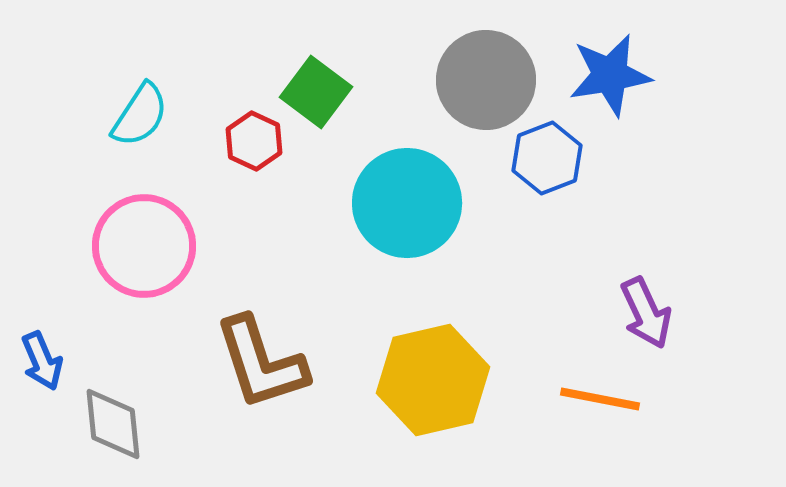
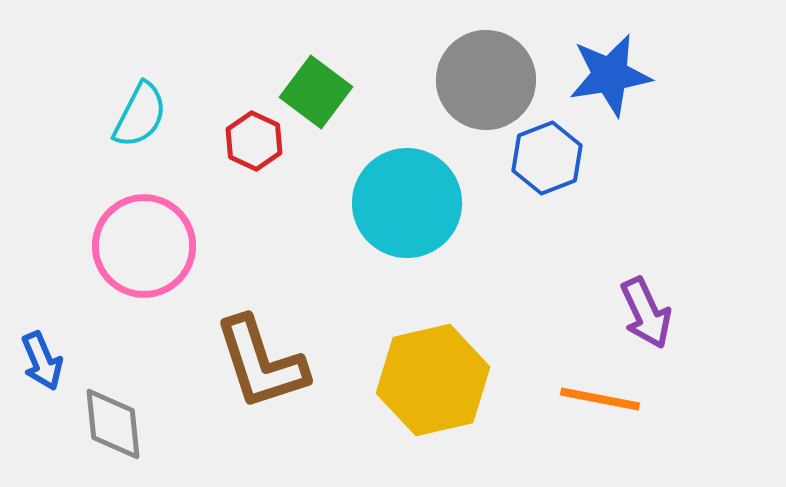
cyan semicircle: rotated 6 degrees counterclockwise
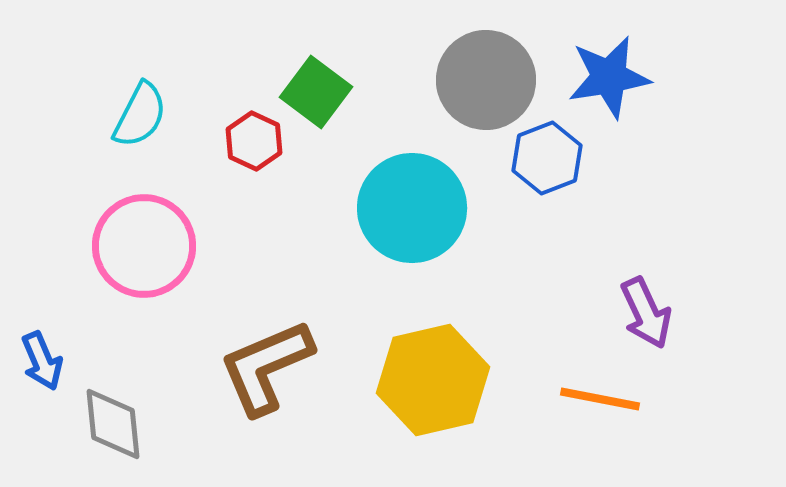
blue star: moved 1 px left, 2 px down
cyan circle: moved 5 px right, 5 px down
brown L-shape: moved 5 px right, 4 px down; rotated 85 degrees clockwise
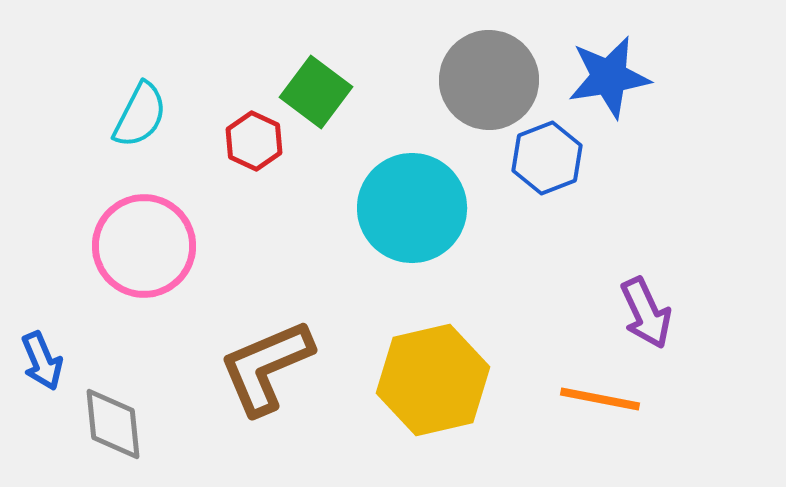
gray circle: moved 3 px right
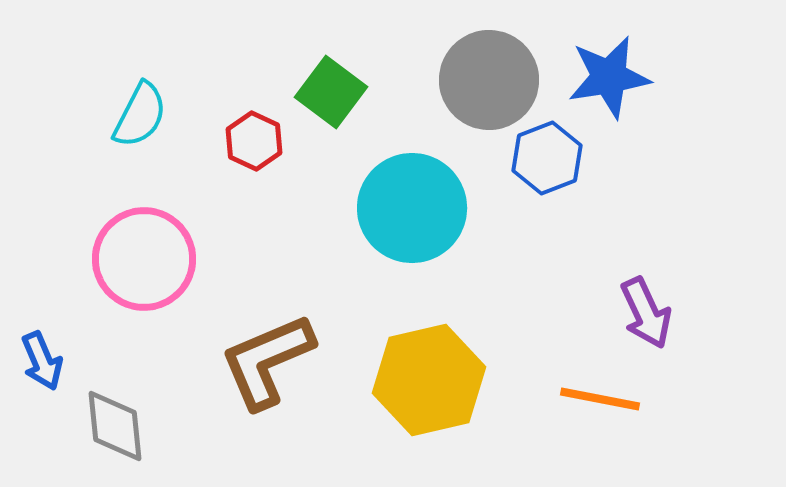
green square: moved 15 px right
pink circle: moved 13 px down
brown L-shape: moved 1 px right, 6 px up
yellow hexagon: moved 4 px left
gray diamond: moved 2 px right, 2 px down
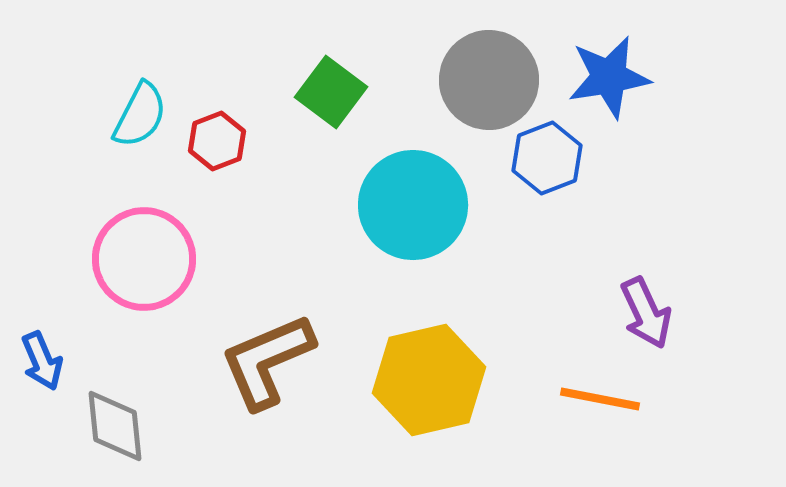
red hexagon: moved 37 px left; rotated 14 degrees clockwise
cyan circle: moved 1 px right, 3 px up
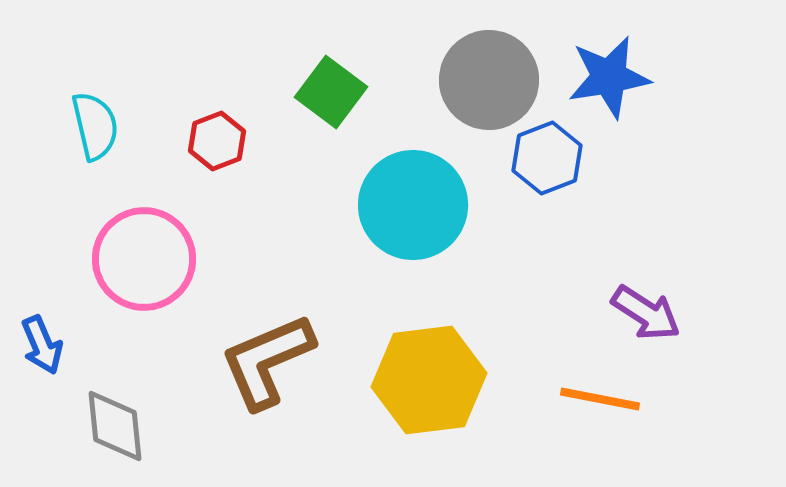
cyan semicircle: moved 45 px left, 11 px down; rotated 40 degrees counterclockwise
purple arrow: rotated 32 degrees counterclockwise
blue arrow: moved 16 px up
yellow hexagon: rotated 6 degrees clockwise
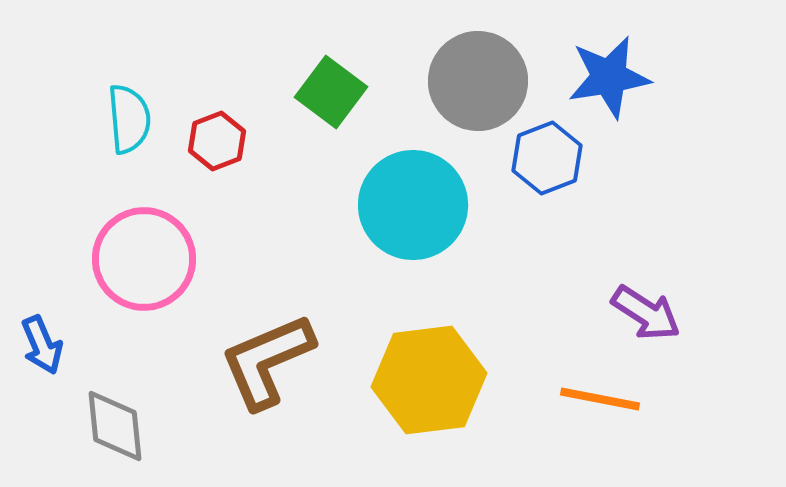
gray circle: moved 11 px left, 1 px down
cyan semicircle: moved 34 px right, 7 px up; rotated 8 degrees clockwise
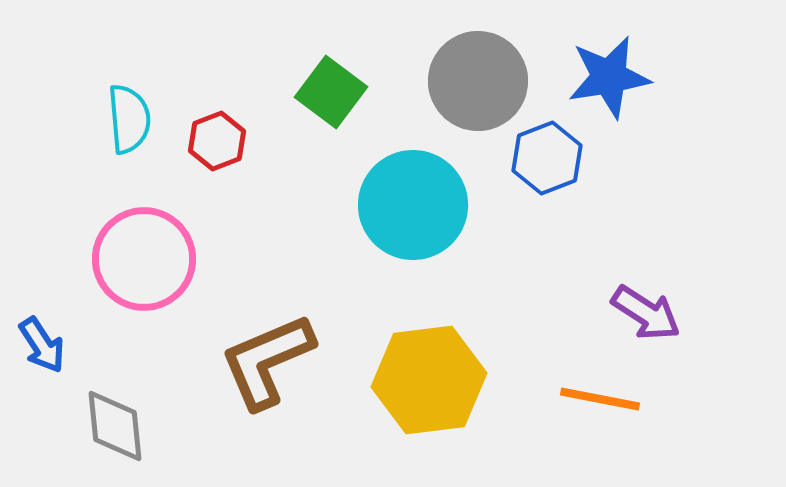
blue arrow: rotated 10 degrees counterclockwise
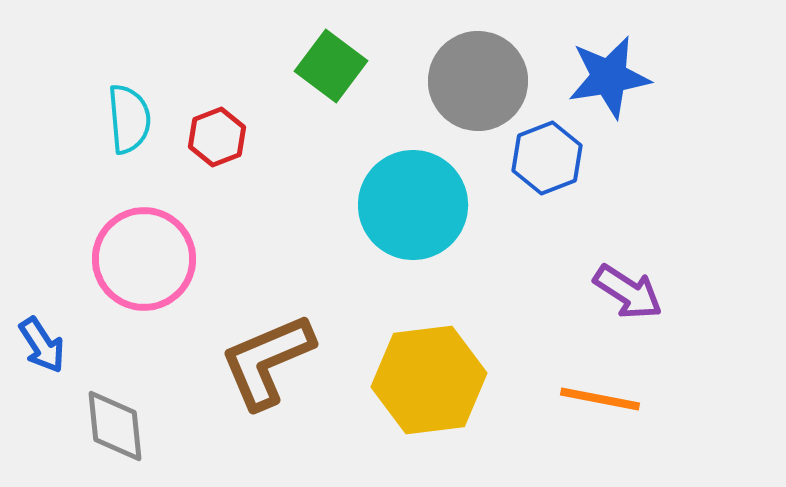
green square: moved 26 px up
red hexagon: moved 4 px up
purple arrow: moved 18 px left, 21 px up
